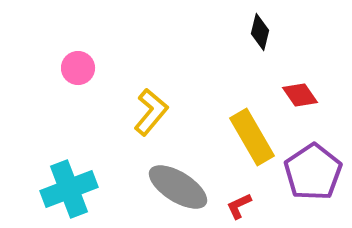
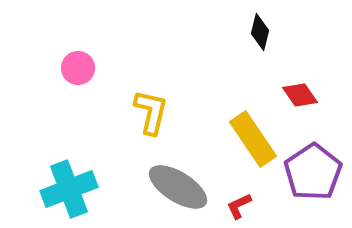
yellow L-shape: rotated 27 degrees counterclockwise
yellow rectangle: moved 1 px right, 2 px down; rotated 4 degrees counterclockwise
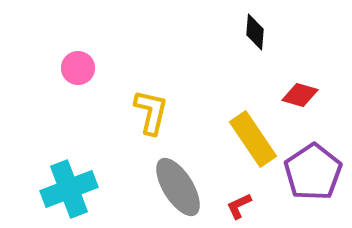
black diamond: moved 5 px left; rotated 9 degrees counterclockwise
red diamond: rotated 39 degrees counterclockwise
gray ellipse: rotated 26 degrees clockwise
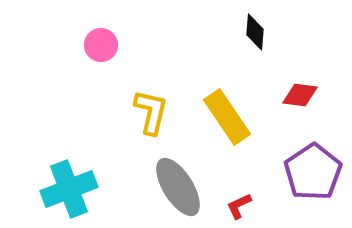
pink circle: moved 23 px right, 23 px up
red diamond: rotated 9 degrees counterclockwise
yellow rectangle: moved 26 px left, 22 px up
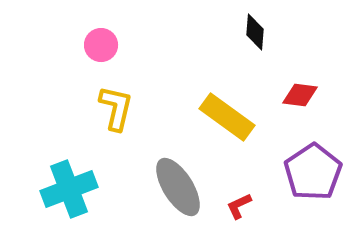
yellow L-shape: moved 35 px left, 4 px up
yellow rectangle: rotated 20 degrees counterclockwise
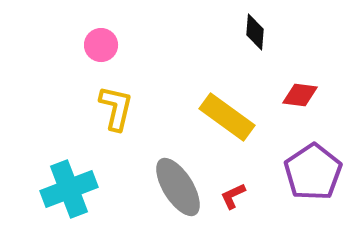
red L-shape: moved 6 px left, 10 px up
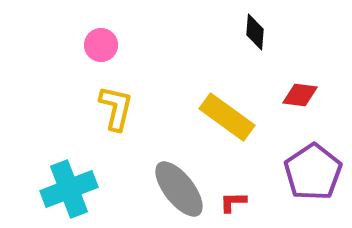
gray ellipse: moved 1 px right, 2 px down; rotated 6 degrees counterclockwise
red L-shape: moved 6 px down; rotated 24 degrees clockwise
